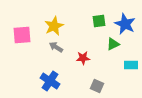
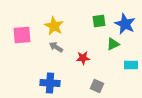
yellow star: rotated 18 degrees counterclockwise
blue cross: moved 2 px down; rotated 30 degrees counterclockwise
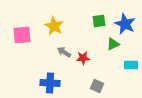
gray arrow: moved 8 px right, 5 px down
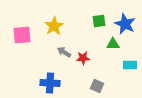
yellow star: rotated 12 degrees clockwise
green triangle: rotated 24 degrees clockwise
cyan rectangle: moved 1 px left
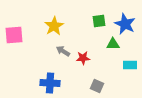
pink square: moved 8 px left
gray arrow: moved 1 px left, 1 px up
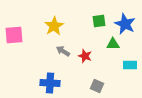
red star: moved 2 px right, 2 px up; rotated 24 degrees clockwise
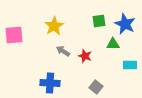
gray square: moved 1 px left, 1 px down; rotated 16 degrees clockwise
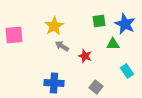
gray arrow: moved 1 px left, 5 px up
cyan rectangle: moved 3 px left, 6 px down; rotated 56 degrees clockwise
blue cross: moved 4 px right
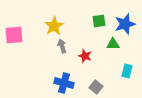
blue star: rotated 30 degrees clockwise
gray arrow: rotated 40 degrees clockwise
cyan rectangle: rotated 48 degrees clockwise
blue cross: moved 10 px right; rotated 12 degrees clockwise
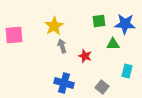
blue star: rotated 20 degrees clockwise
gray square: moved 6 px right
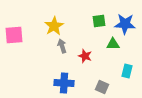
blue cross: rotated 12 degrees counterclockwise
gray square: rotated 16 degrees counterclockwise
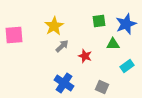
blue star: moved 1 px right; rotated 25 degrees counterclockwise
gray arrow: rotated 64 degrees clockwise
cyan rectangle: moved 5 px up; rotated 40 degrees clockwise
blue cross: rotated 30 degrees clockwise
